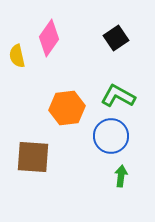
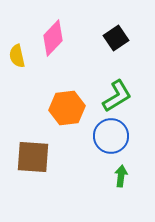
pink diamond: moved 4 px right; rotated 9 degrees clockwise
green L-shape: moved 1 px left; rotated 120 degrees clockwise
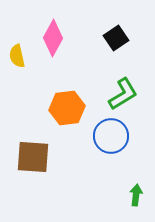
pink diamond: rotated 15 degrees counterclockwise
green L-shape: moved 6 px right, 2 px up
green arrow: moved 15 px right, 19 px down
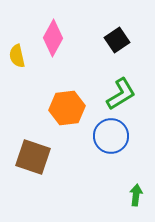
black square: moved 1 px right, 2 px down
green L-shape: moved 2 px left
brown square: rotated 15 degrees clockwise
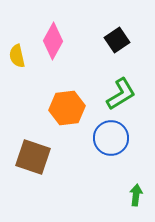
pink diamond: moved 3 px down
blue circle: moved 2 px down
